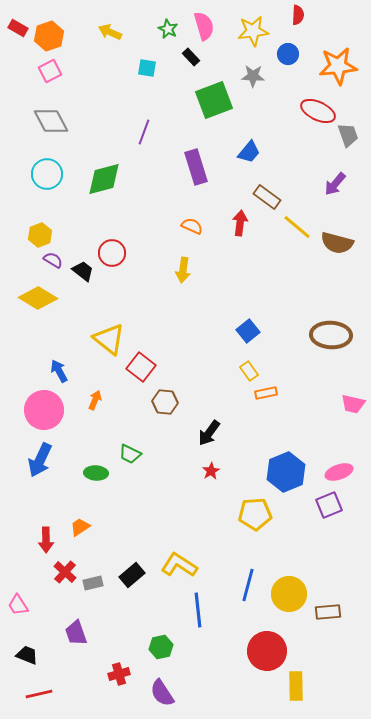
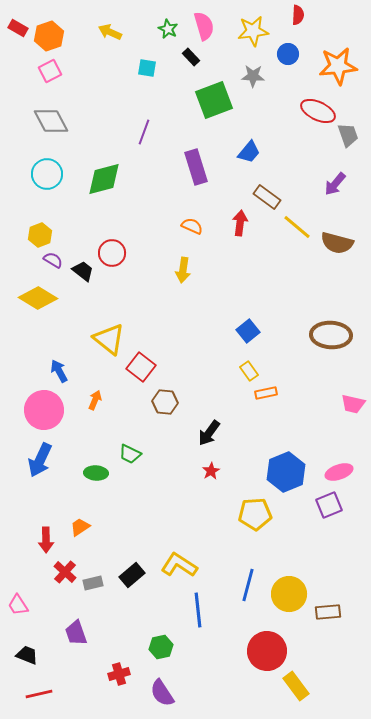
yellow rectangle at (296, 686): rotated 36 degrees counterclockwise
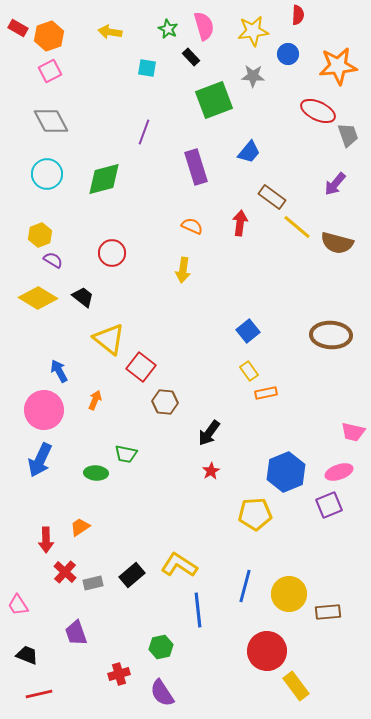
yellow arrow at (110, 32): rotated 15 degrees counterclockwise
brown rectangle at (267, 197): moved 5 px right
black trapezoid at (83, 271): moved 26 px down
pink trapezoid at (353, 404): moved 28 px down
green trapezoid at (130, 454): moved 4 px left; rotated 15 degrees counterclockwise
blue line at (248, 585): moved 3 px left, 1 px down
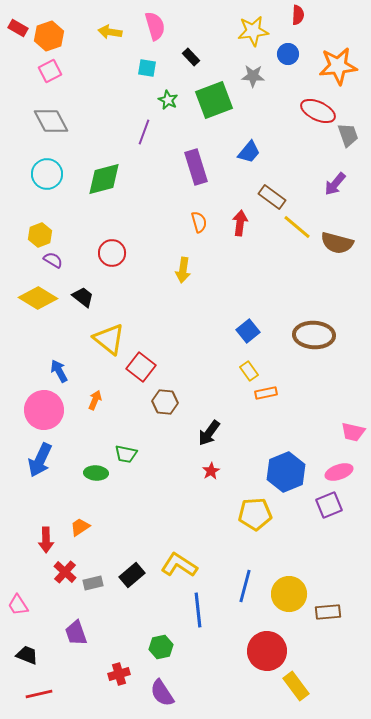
pink semicircle at (204, 26): moved 49 px left
green star at (168, 29): moved 71 px down
orange semicircle at (192, 226): moved 7 px right, 4 px up; rotated 50 degrees clockwise
brown ellipse at (331, 335): moved 17 px left
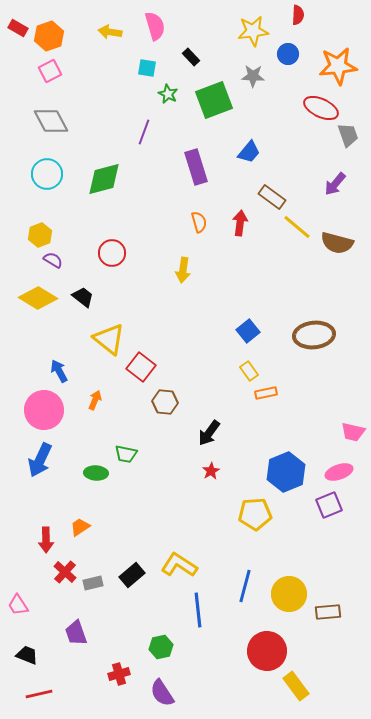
green star at (168, 100): moved 6 px up
red ellipse at (318, 111): moved 3 px right, 3 px up
brown ellipse at (314, 335): rotated 9 degrees counterclockwise
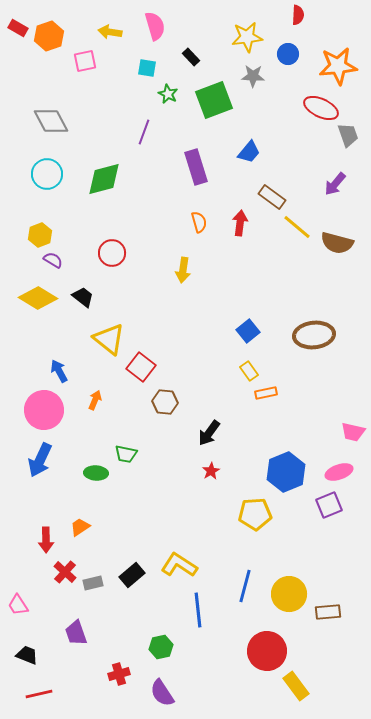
yellow star at (253, 31): moved 6 px left, 6 px down
pink square at (50, 71): moved 35 px right, 10 px up; rotated 15 degrees clockwise
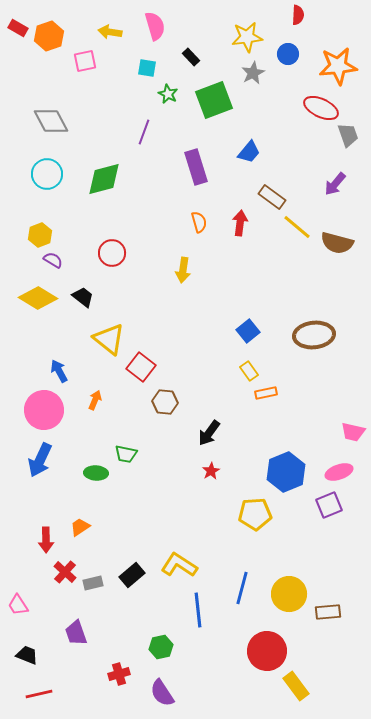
gray star at (253, 76): moved 3 px up; rotated 30 degrees counterclockwise
blue line at (245, 586): moved 3 px left, 2 px down
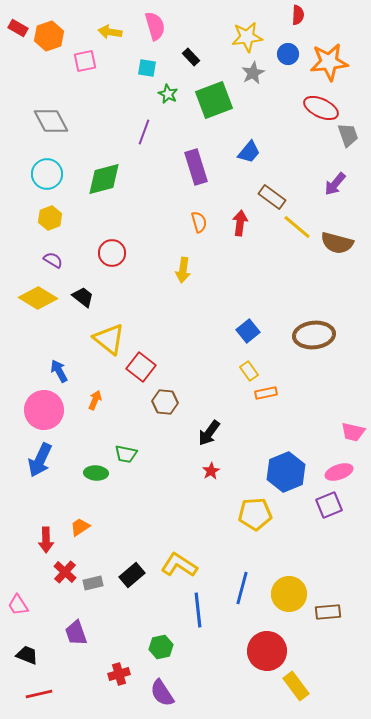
orange star at (338, 66): moved 9 px left, 4 px up
yellow hexagon at (40, 235): moved 10 px right, 17 px up
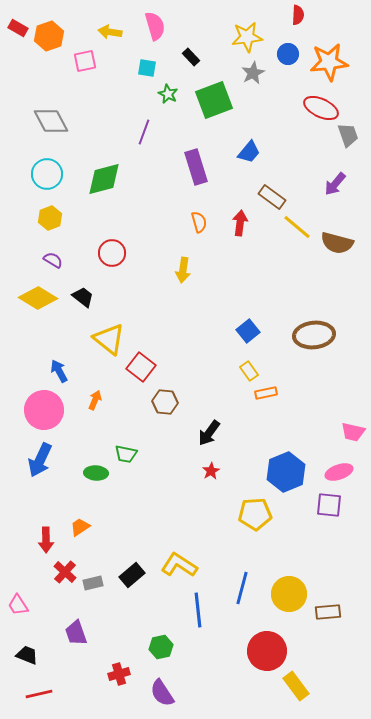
purple square at (329, 505): rotated 28 degrees clockwise
